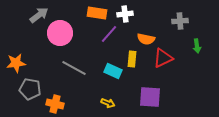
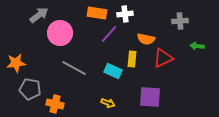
green arrow: rotated 104 degrees clockwise
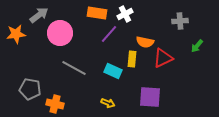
white cross: rotated 21 degrees counterclockwise
orange semicircle: moved 1 px left, 3 px down
green arrow: rotated 56 degrees counterclockwise
orange star: moved 29 px up
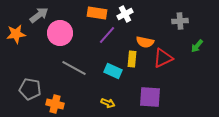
purple line: moved 2 px left, 1 px down
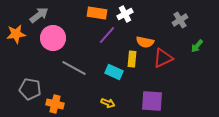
gray cross: moved 1 px up; rotated 28 degrees counterclockwise
pink circle: moved 7 px left, 5 px down
cyan rectangle: moved 1 px right, 1 px down
purple square: moved 2 px right, 4 px down
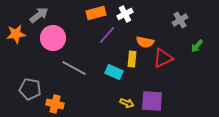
orange rectangle: moved 1 px left; rotated 24 degrees counterclockwise
yellow arrow: moved 19 px right
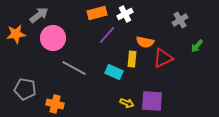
orange rectangle: moved 1 px right
gray pentagon: moved 5 px left
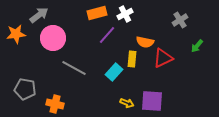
cyan rectangle: rotated 72 degrees counterclockwise
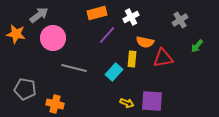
white cross: moved 6 px right, 3 px down
orange star: rotated 18 degrees clockwise
red triangle: rotated 15 degrees clockwise
gray line: rotated 15 degrees counterclockwise
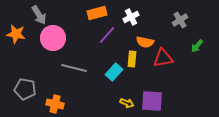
gray arrow: rotated 96 degrees clockwise
